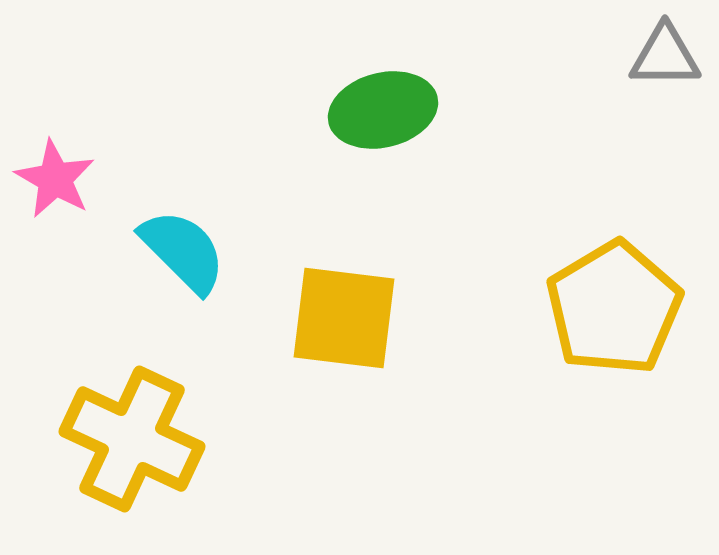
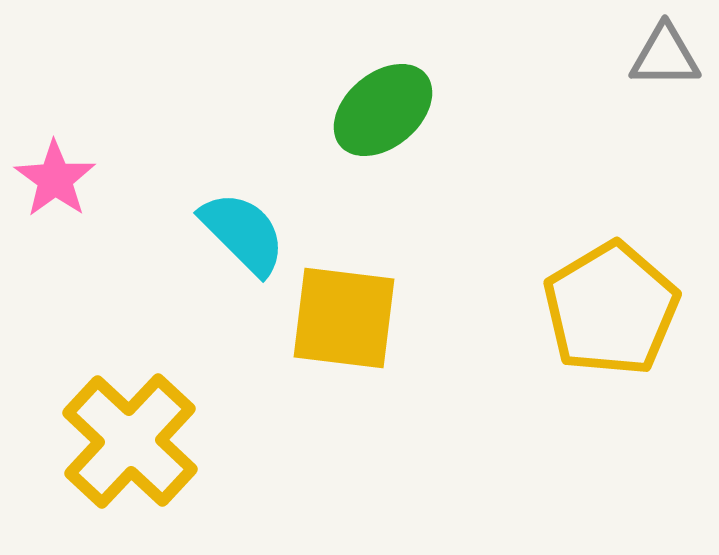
green ellipse: rotated 26 degrees counterclockwise
pink star: rotated 6 degrees clockwise
cyan semicircle: moved 60 px right, 18 px up
yellow pentagon: moved 3 px left, 1 px down
yellow cross: moved 2 px left, 2 px down; rotated 18 degrees clockwise
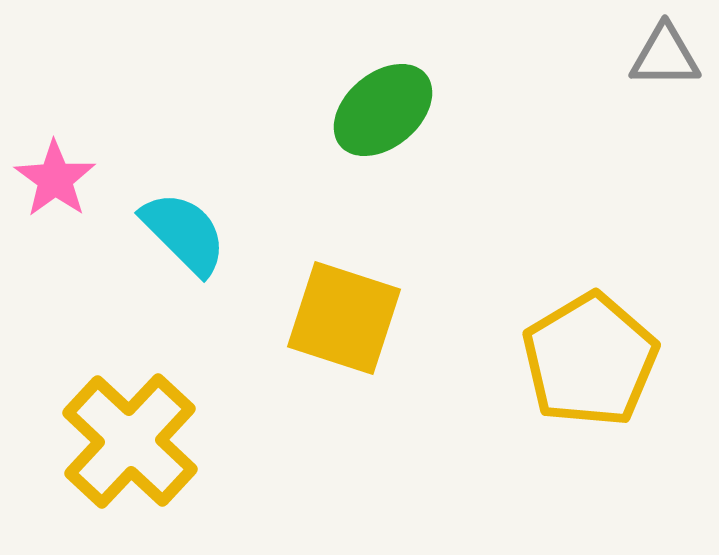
cyan semicircle: moved 59 px left
yellow pentagon: moved 21 px left, 51 px down
yellow square: rotated 11 degrees clockwise
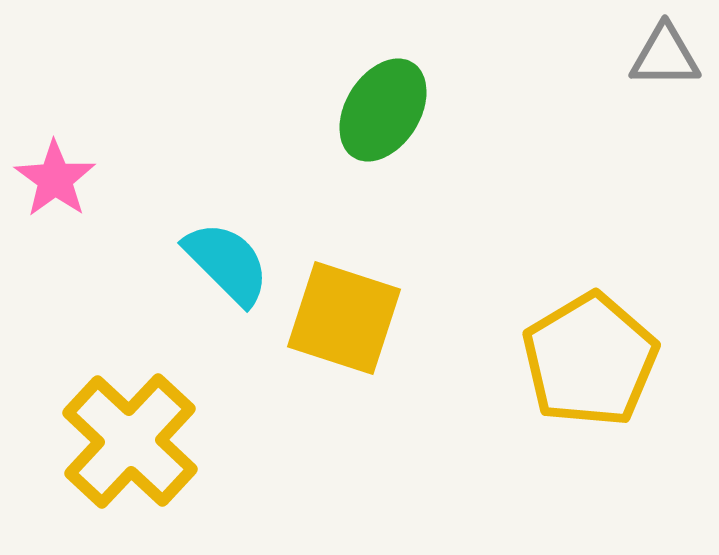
green ellipse: rotated 18 degrees counterclockwise
cyan semicircle: moved 43 px right, 30 px down
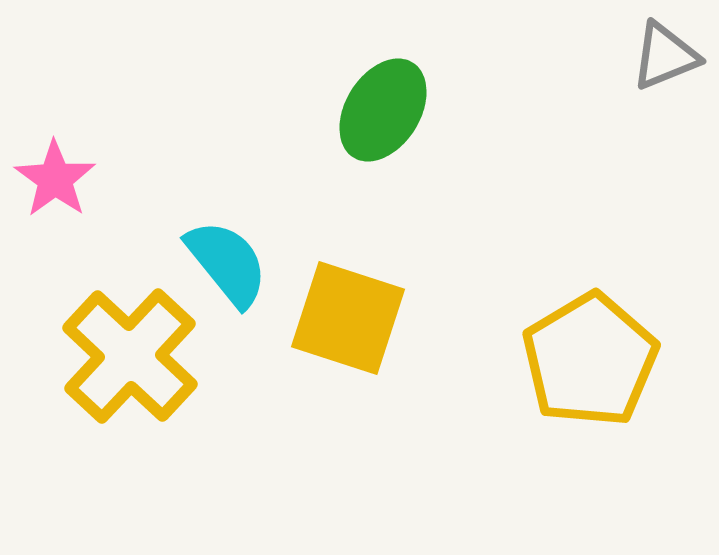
gray triangle: rotated 22 degrees counterclockwise
cyan semicircle: rotated 6 degrees clockwise
yellow square: moved 4 px right
yellow cross: moved 85 px up
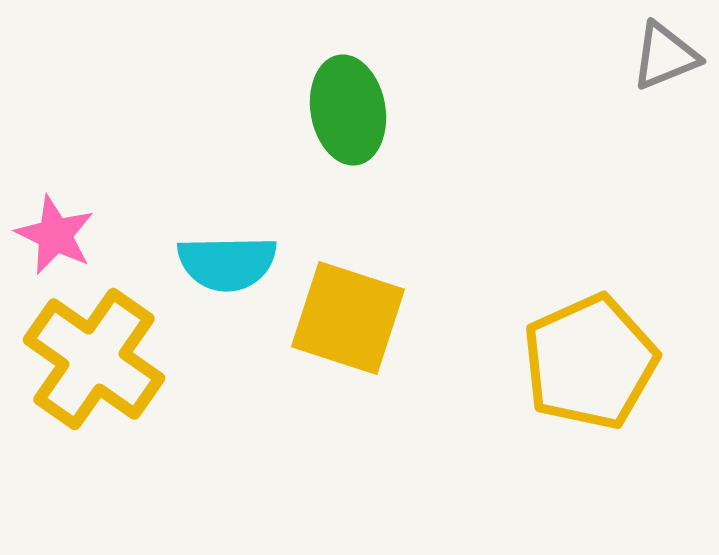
green ellipse: moved 35 px left; rotated 42 degrees counterclockwise
pink star: moved 56 px down; rotated 10 degrees counterclockwise
cyan semicircle: rotated 128 degrees clockwise
yellow cross: moved 36 px left, 3 px down; rotated 8 degrees counterclockwise
yellow pentagon: moved 2 px down; rotated 7 degrees clockwise
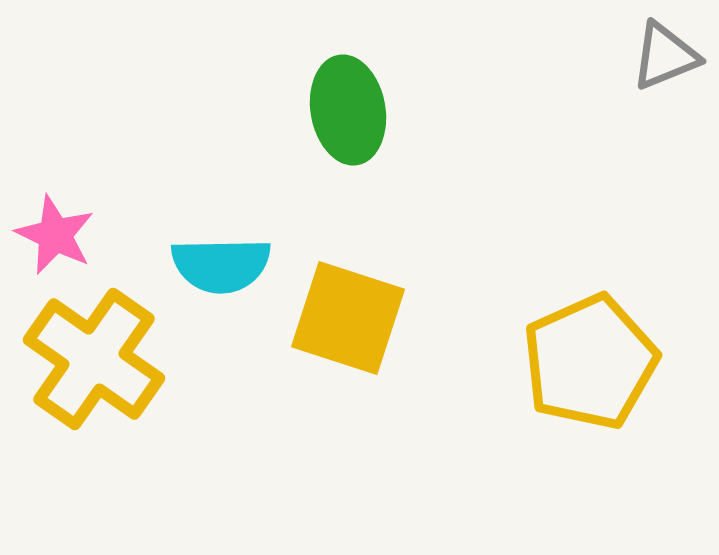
cyan semicircle: moved 6 px left, 2 px down
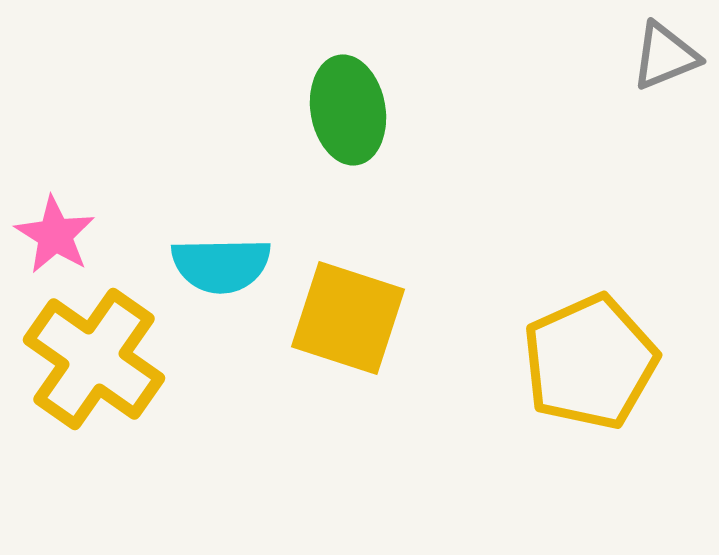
pink star: rotated 6 degrees clockwise
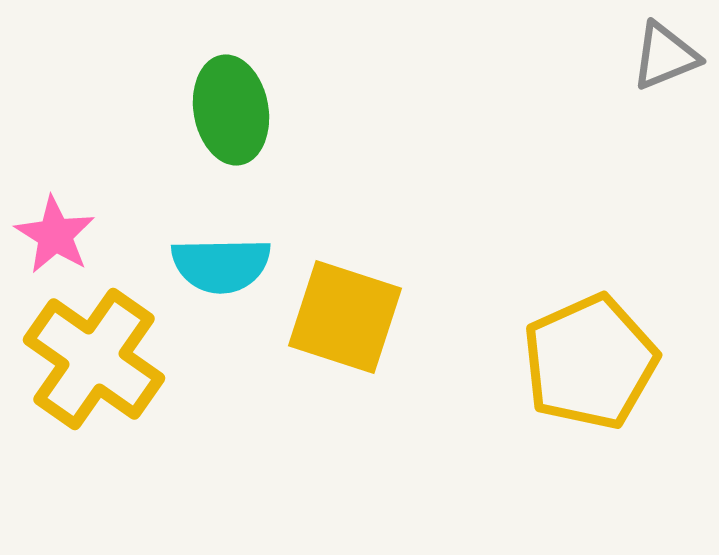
green ellipse: moved 117 px left
yellow square: moved 3 px left, 1 px up
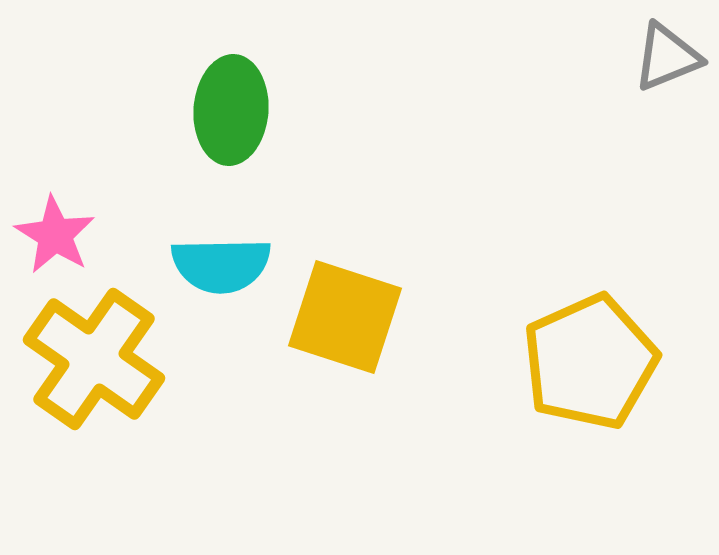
gray triangle: moved 2 px right, 1 px down
green ellipse: rotated 14 degrees clockwise
